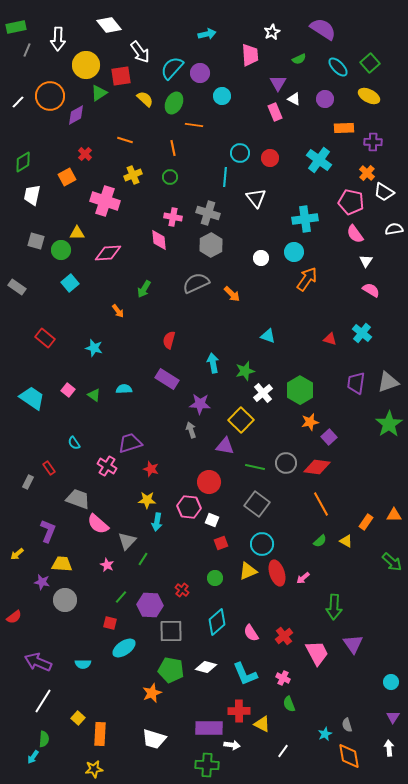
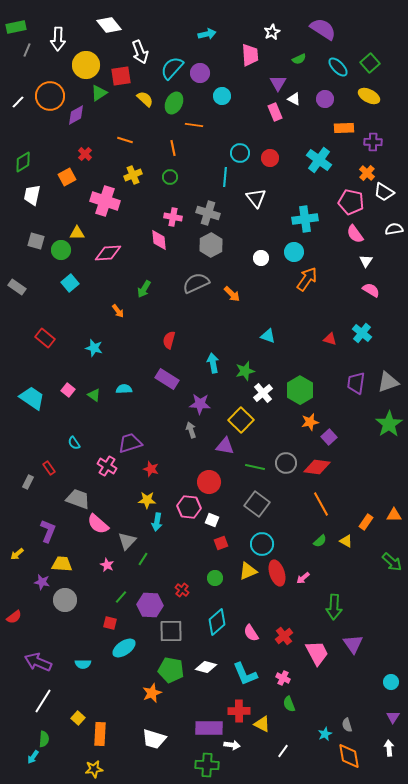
white arrow at (140, 52): rotated 15 degrees clockwise
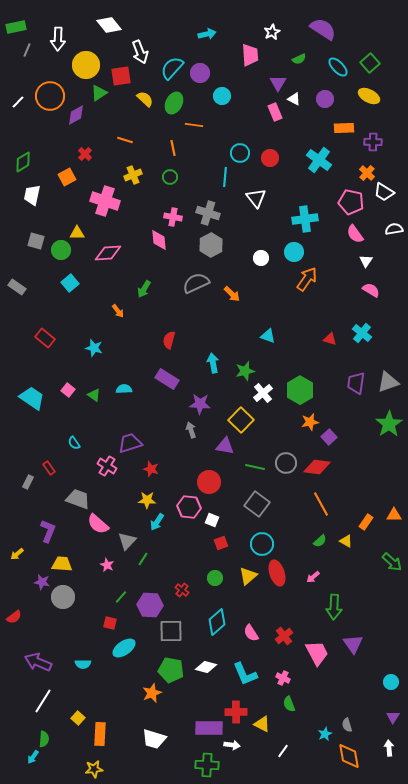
cyan arrow at (157, 522): rotated 24 degrees clockwise
yellow triangle at (248, 571): moved 5 px down; rotated 18 degrees counterclockwise
pink arrow at (303, 578): moved 10 px right, 1 px up
gray circle at (65, 600): moved 2 px left, 3 px up
red cross at (239, 711): moved 3 px left, 1 px down
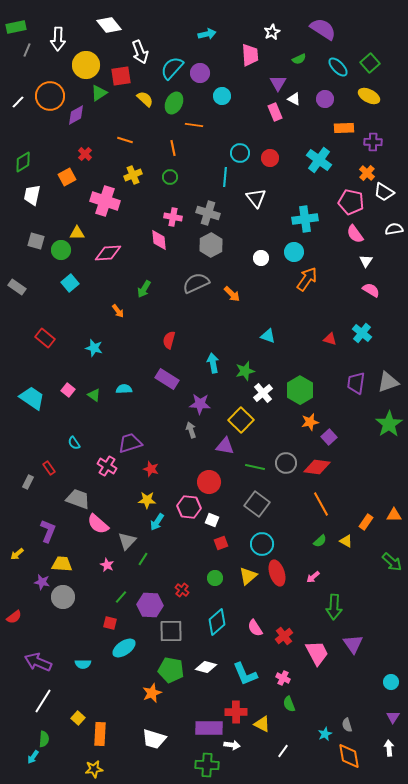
pink semicircle at (251, 633): moved 4 px right, 5 px up
